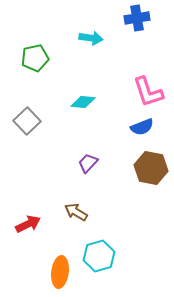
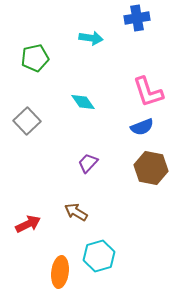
cyan diamond: rotated 50 degrees clockwise
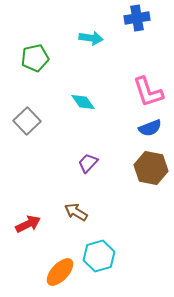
blue semicircle: moved 8 px right, 1 px down
orange ellipse: rotated 36 degrees clockwise
